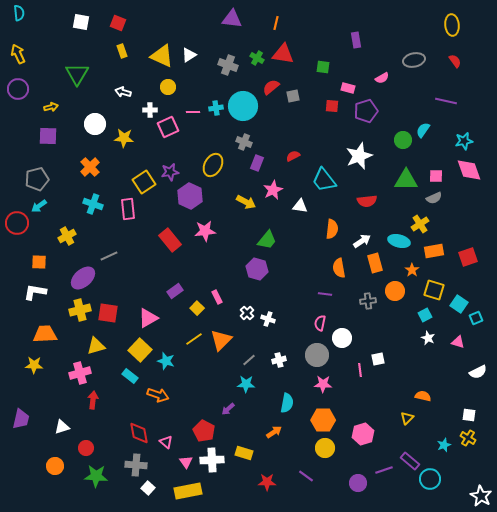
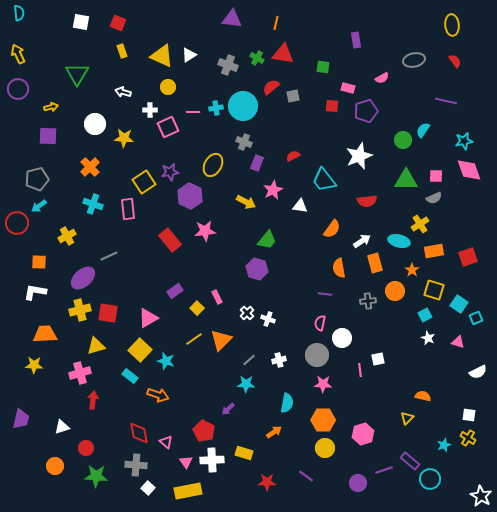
orange semicircle at (332, 229): rotated 30 degrees clockwise
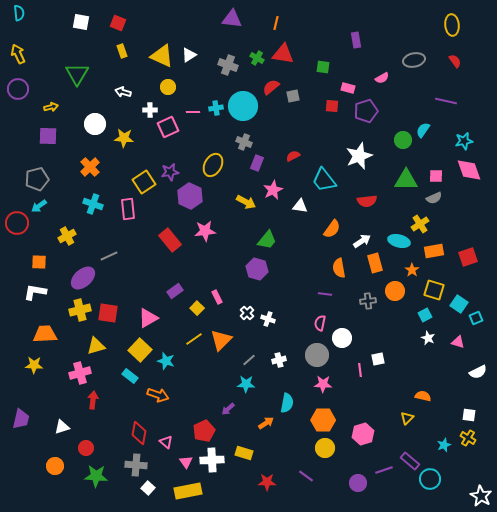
red pentagon at (204, 431): rotated 20 degrees clockwise
orange arrow at (274, 432): moved 8 px left, 9 px up
red diamond at (139, 433): rotated 20 degrees clockwise
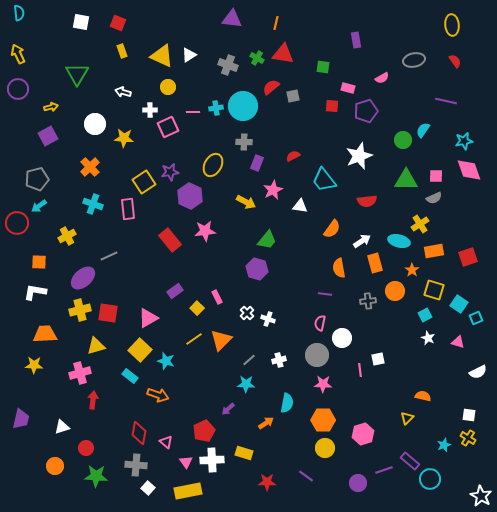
purple square at (48, 136): rotated 30 degrees counterclockwise
gray cross at (244, 142): rotated 21 degrees counterclockwise
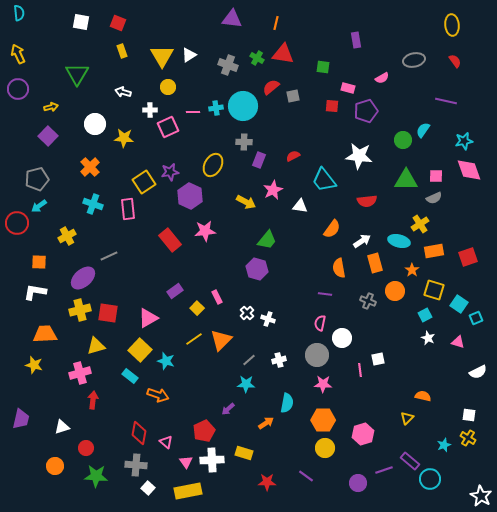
yellow triangle at (162, 56): rotated 35 degrees clockwise
purple square at (48, 136): rotated 18 degrees counterclockwise
white star at (359, 156): rotated 28 degrees clockwise
purple rectangle at (257, 163): moved 2 px right, 3 px up
gray cross at (368, 301): rotated 28 degrees clockwise
yellow star at (34, 365): rotated 12 degrees clockwise
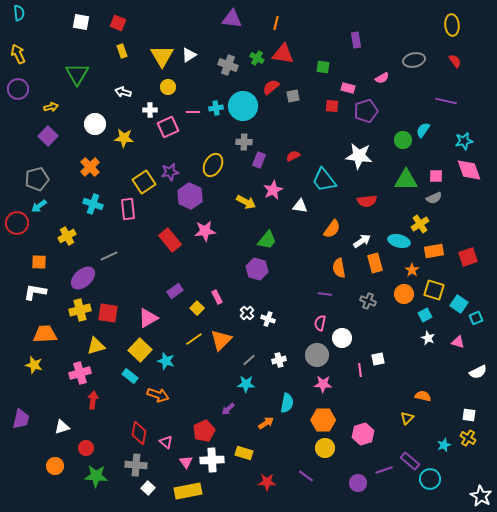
orange circle at (395, 291): moved 9 px right, 3 px down
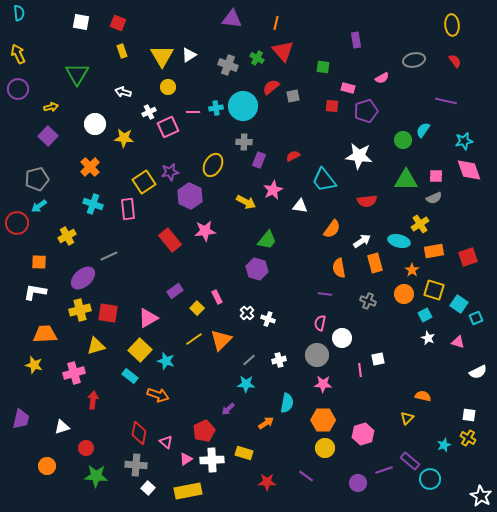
red triangle at (283, 54): moved 3 px up; rotated 40 degrees clockwise
white cross at (150, 110): moved 1 px left, 2 px down; rotated 24 degrees counterclockwise
pink cross at (80, 373): moved 6 px left
pink triangle at (186, 462): moved 3 px up; rotated 32 degrees clockwise
orange circle at (55, 466): moved 8 px left
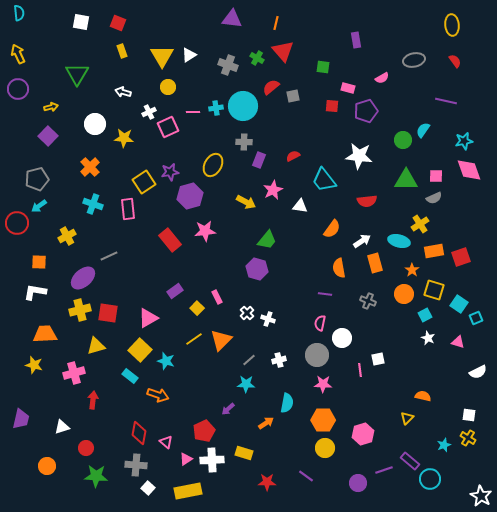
purple hexagon at (190, 196): rotated 20 degrees clockwise
red square at (468, 257): moved 7 px left
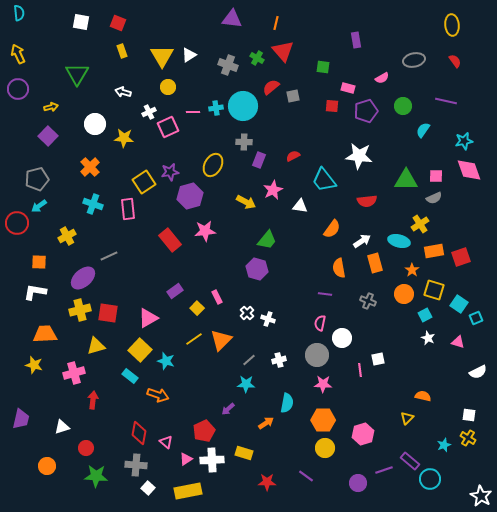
green circle at (403, 140): moved 34 px up
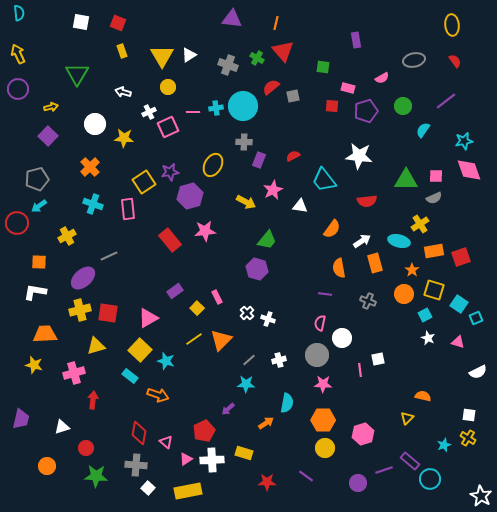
purple line at (446, 101): rotated 50 degrees counterclockwise
